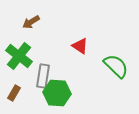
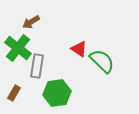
red triangle: moved 1 px left, 3 px down
green cross: moved 1 px left, 8 px up
green semicircle: moved 14 px left, 5 px up
gray rectangle: moved 6 px left, 10 px up
green hexagon: rotated 12 degrees counterclockwise
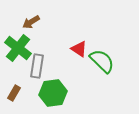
green hexagon: moved 4 px left
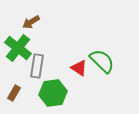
red triangle: moved 19 px down
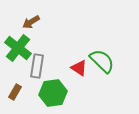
brown rectangle: moved 1 px right, 1 px up
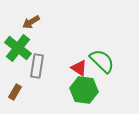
green hexagon: moved 31 px right, 3 px up; rotated 16 degrees clockwise
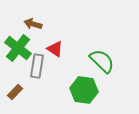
brown arrow: moved 2 px right, 2 px down; rotated 48 degrees clockwise
red triangle: moved 24 px left, 19 px up
brown rectangle: rotated 14 degrees clockwise
